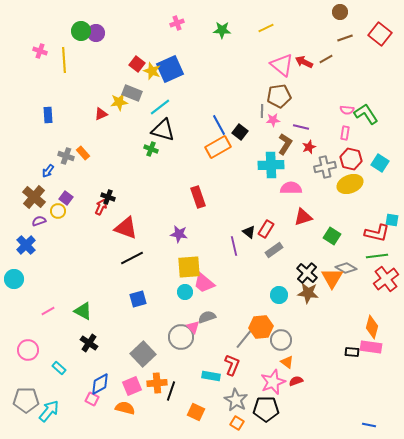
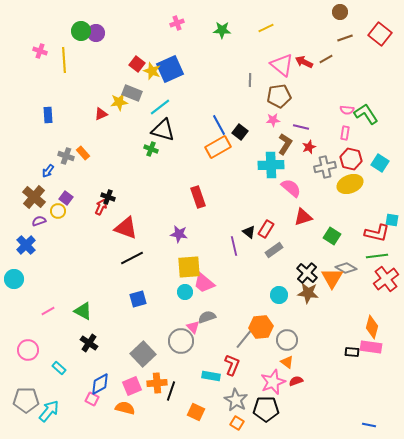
gray line at (262, 111): moved 12 px left, 31 px up
pink semicircle at (291, 188): rotated 40 degrees clockwise
gray circle at (181, 337): moved 4 px down
gray circle at (281, 340): moved 6 px right
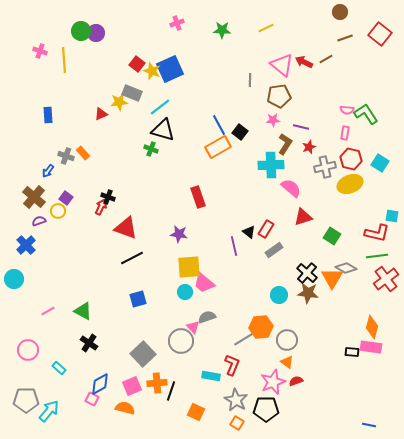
cyan square at (392, 220): moved 4 px up
gray line at (244, 339): rotated 20 degrees clockwise
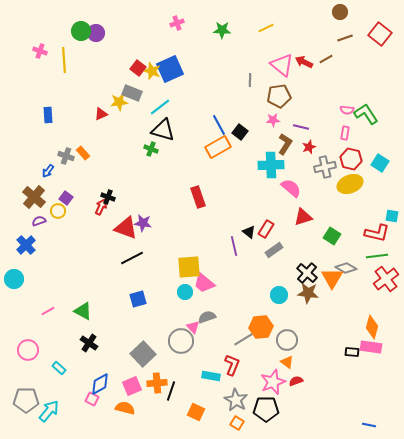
red square at (137, 64): moved 1 px right, 4 px down
purple star at (179, 234): moved 36 px left, 11 px up
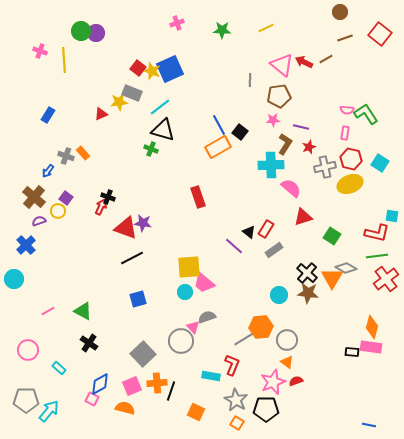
blue rectangle at (48, 115): rotated 35 degrees clockwise
purple line at (234, 246): rotated 36 degrees counterclockwise
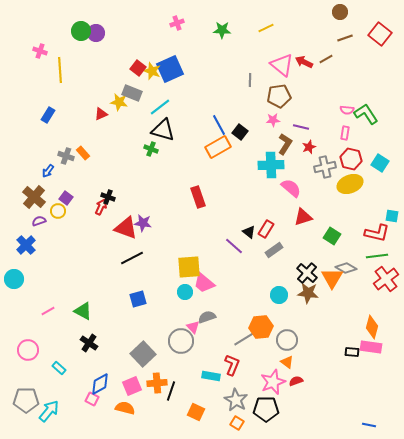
yellow line at (64, 60): moved 4 px left, 10 px down
yellow star at (119, 102): rotated 18 degrees clockwise
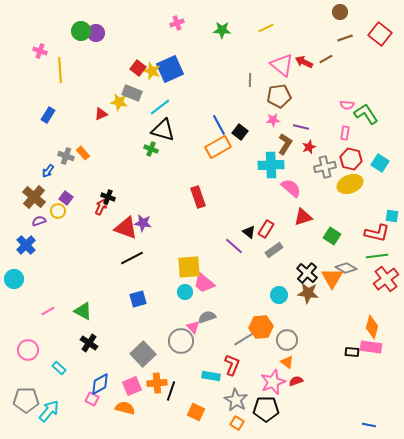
pink semicircle at (347, 110): moved 5 px up
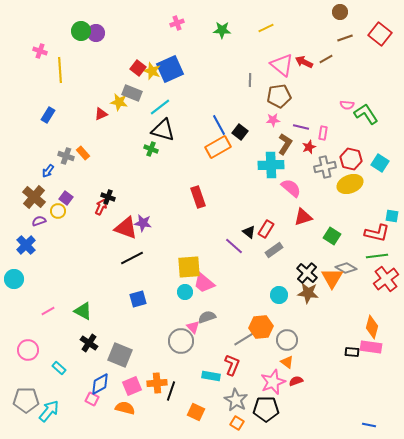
pink rectangle at (345, 133): moved 22 px left
gray square at (143, 354): moved 23 px left, 1 px down; rotated 25 degrees counterclockwise
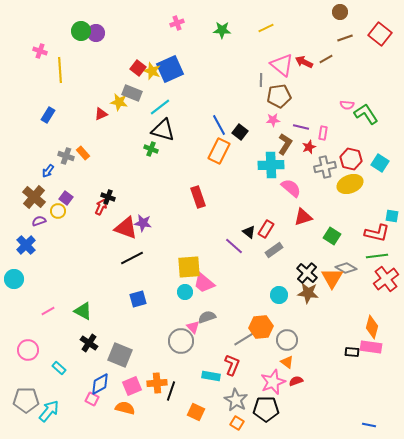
gray line at (250, 80): moved 11 px right
orange rectangle at (218, 147): moved 1 px right, 4 px down; rotated 35 degrees counterclockwise
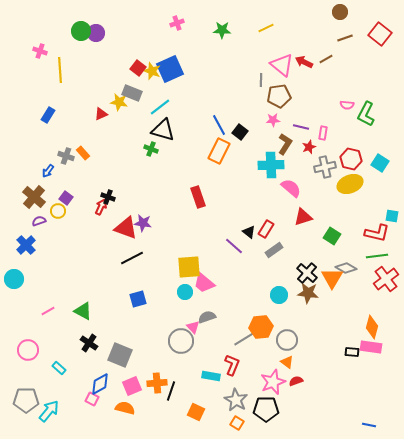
green L-shape at (366, 114): rotated 120 degrees counterclockwise
